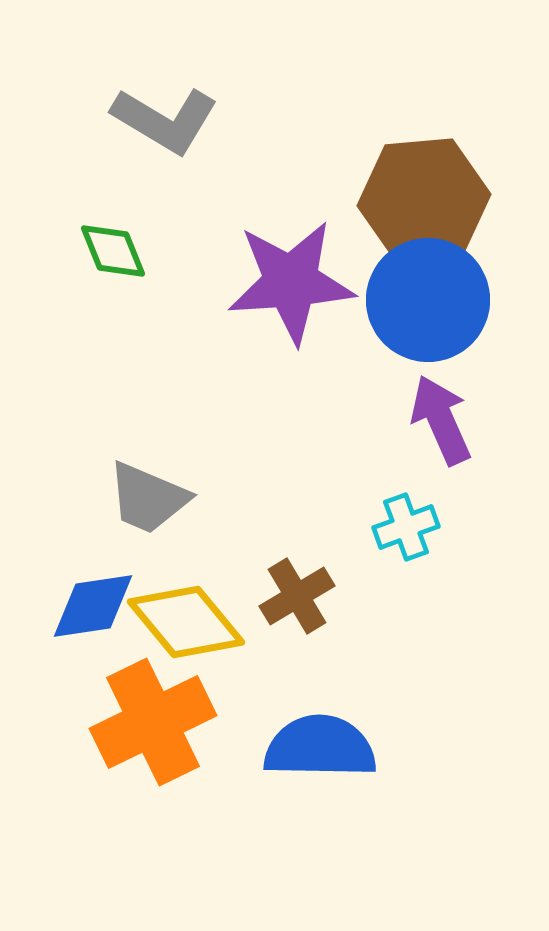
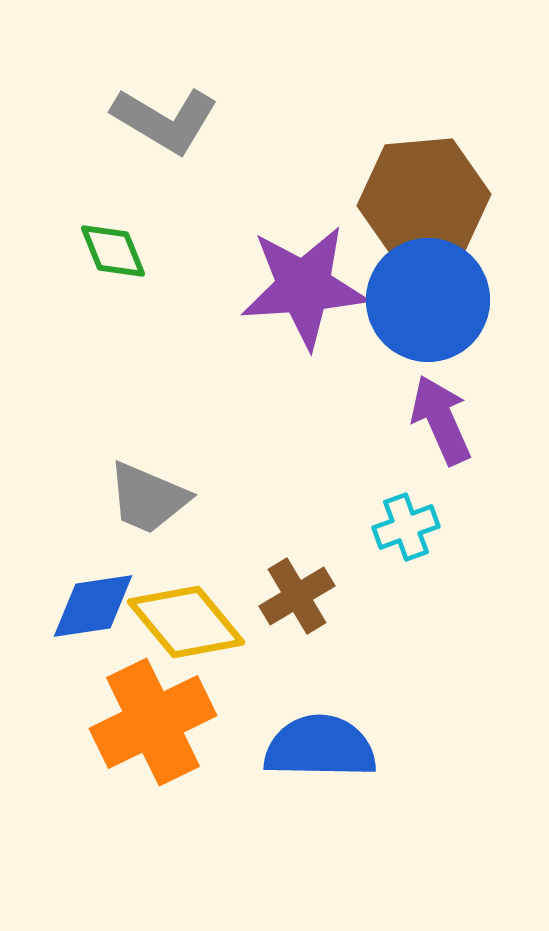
purple star: moved 13 px right, 5 px down
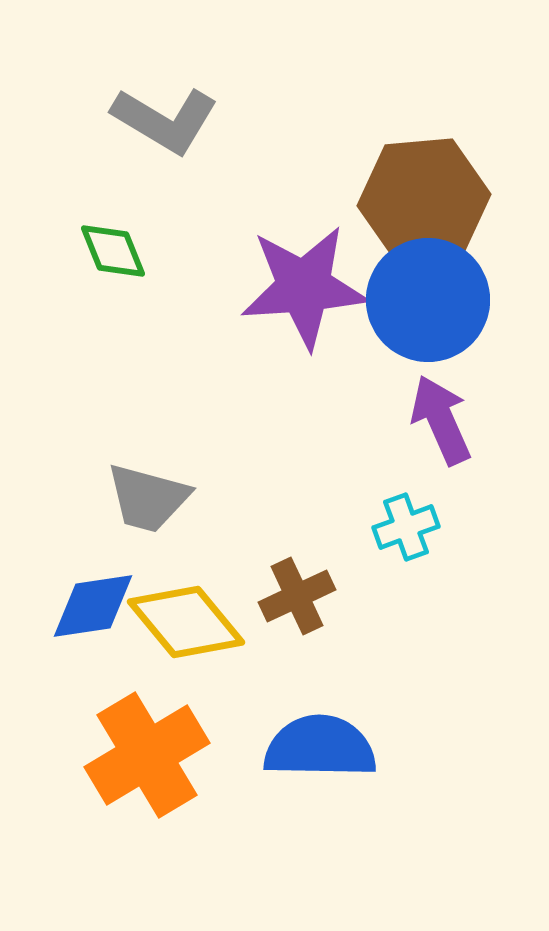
gray trapezoid: rotated 8 degrees counterclockwise
brown cross: rotated 6 degrees clockwise
orange cross: moved 6 px left, 33 px down; rotated 5 degrees counterclockwise
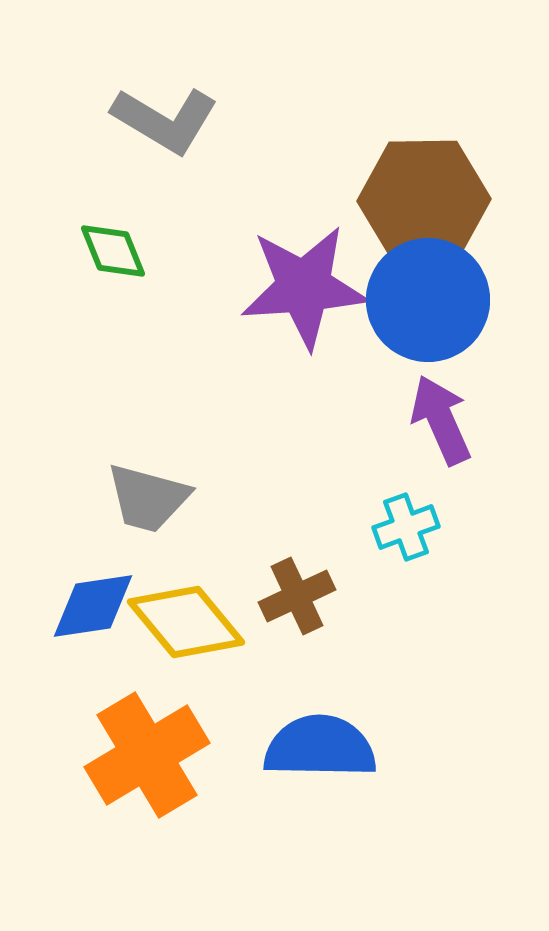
brown hexagon: rotated 4 degrees clockwise
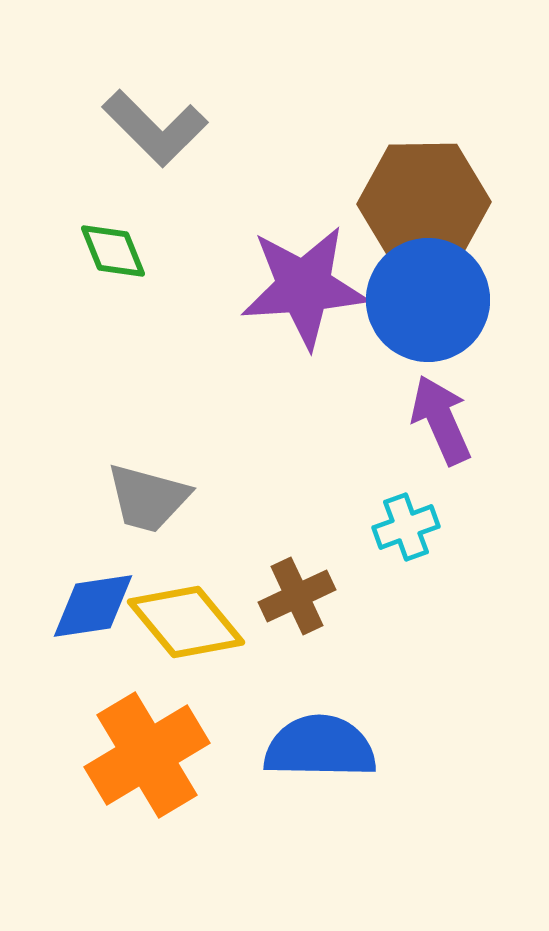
gray L-shape: moved 10 px left, 8 px down; rotated 14 degrees clockwise
brown hexagon: moved 3 px down
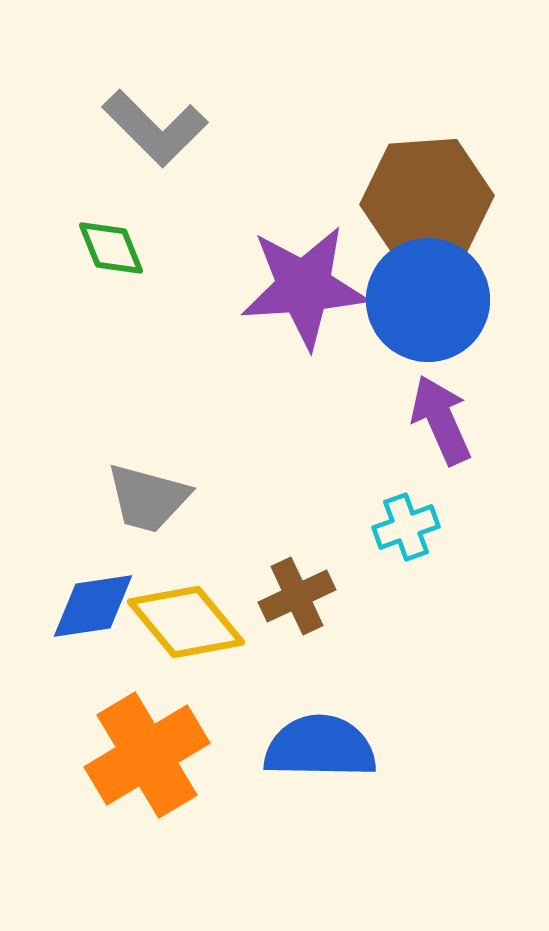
brown hexagon: moved 3 px right, 3 px up; rotated 3 degrees counterclockwise
green diamond: moved 2 px left, 3 px up
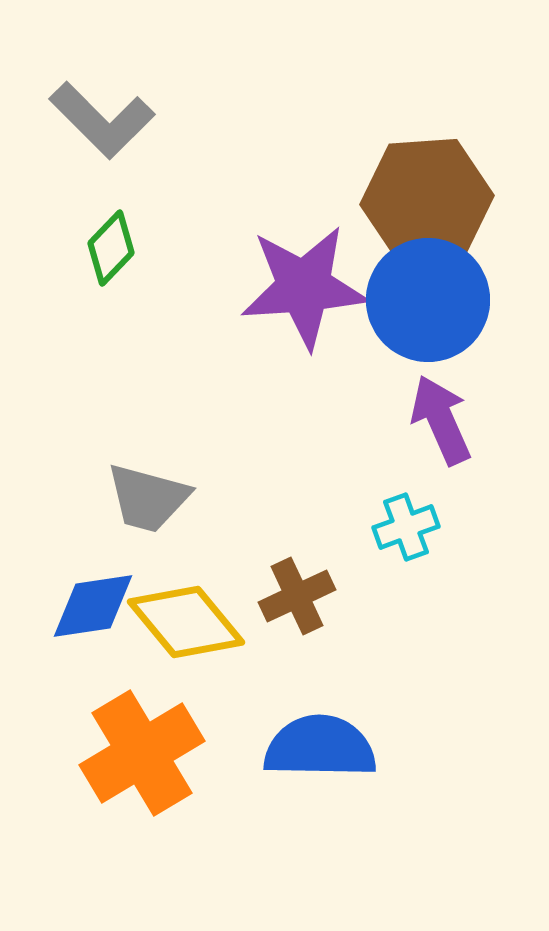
gray L-shape: moved 53 px left, 8 px up
green diamond: rotated 66 degrees clockwise
orange cross: moved 5 px left, 2 px up
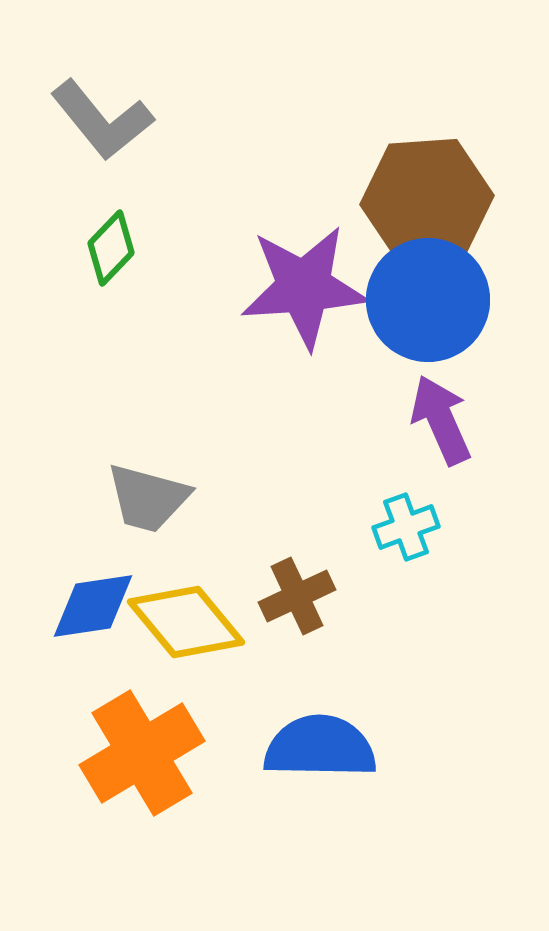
gray L-shape: rotated 6 degrees clockwise
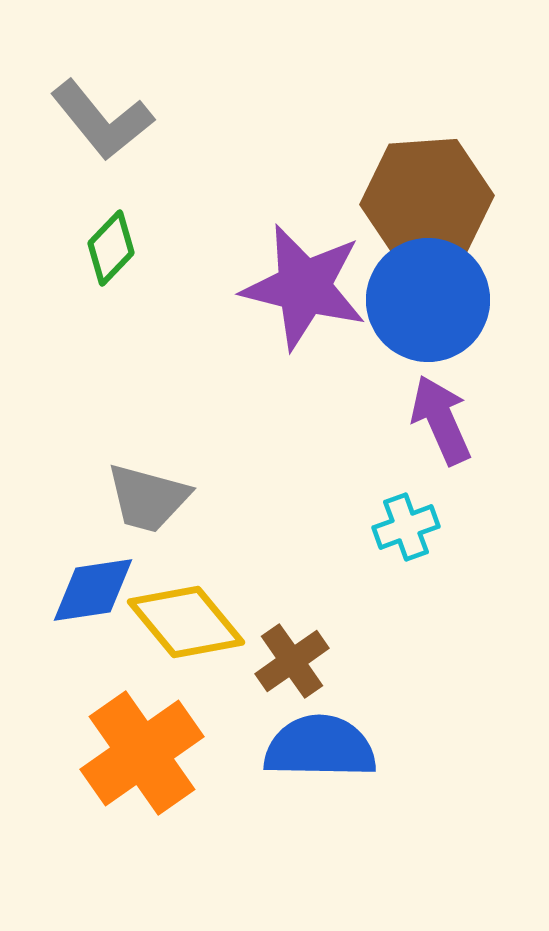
purple star: rotated 18 degrees clockwise
brown cross: moved 5 px left, 65 px down; rotated 10 degrees counterclockwise
blue diamond: moved 16 px up
orange cross: rotated 4 degrees counterclockwise
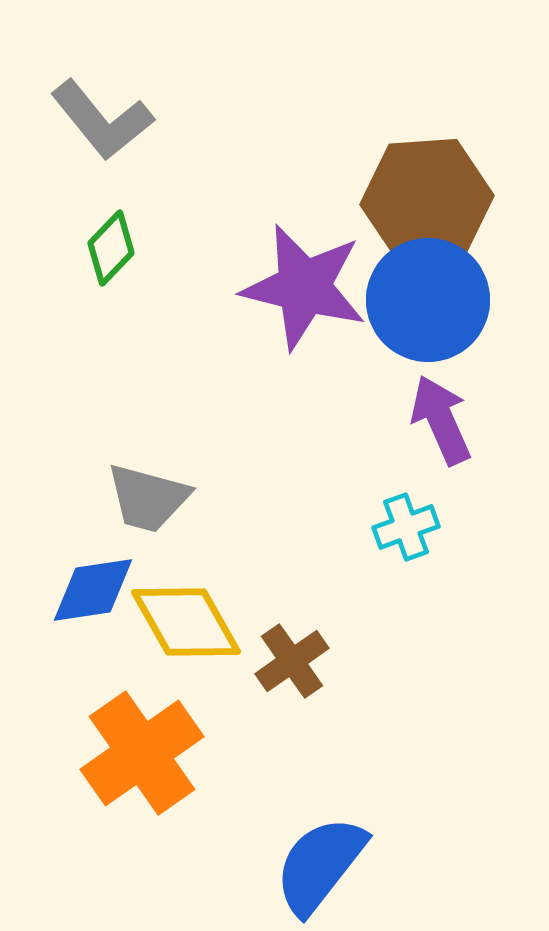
yellow diamond: rotated 10 degrees clockwise
blue semicircle: moved 118 px down; rotated 53 degrees counterclockwise
